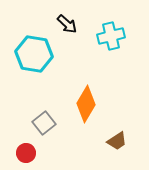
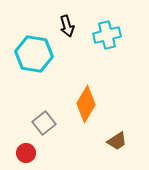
black arrow: moved 2 px down; rotated 30 degrees clockwise
cyan cross: moved 4 px left, 1 px up
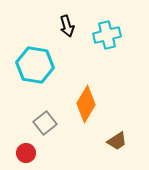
cyan hexagon: moved 1 px right, 11 px down
gray square: moved 1 px right
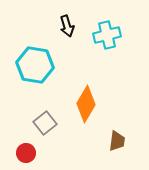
brown trapezoid: rotated 50 degrees counterclockwise
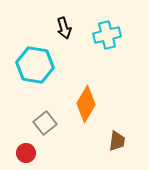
black arrow: moved 3 px left, 2 px down
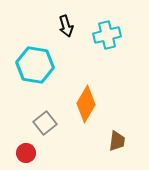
black arrow: moved 2 px right, 2 px up
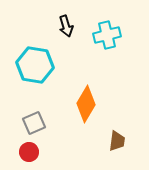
gray square: moved 11 px left; rotated 15 degrees clockwise
red circle: moved 3 px right, 1 px up
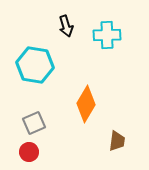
cyan cross: rotated 12 degrees clockwise
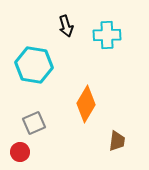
cyan hexagon: moved 1 px left
red circle: moved 9 px left
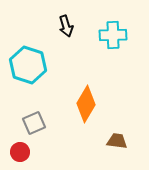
cyan cross: moved 6 px right
cyan hexagon: moved 6 px left; rotated 9 degrees clockwise
brown trapezoid: rotated 90 degrees counterclockwise
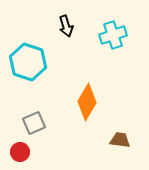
cyan cross: rotated 16 degrees counterclockwise
cyan hexagon: moved 3 px up
orange diamond: moved 1 px right, 2 px up
brown trapezoid: moved 3 px right, 1 px up
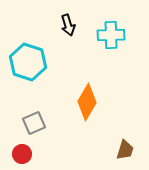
black arrow: moved 2 px right, 1 px up
cyan cross: moved 2 px left; rotated 16 degrees clockwise
brown trapezoid: moved 5 px right, 10 px down; rotated 100 degrees clockwise
red circle: moved 2 px right, 2 px down
